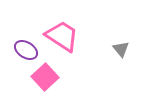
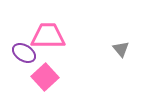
pink trapezoid: moved 14 px left; rotated 33 degrees counterclockwise
purple ellipse: moved 2 px left, 3 px down
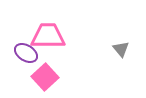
purple ellipse: moved 2 px right
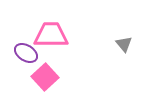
pink trapezoid: moved 3 px right, 1 px up
gray triangle: moved 3 px right, 5 px up
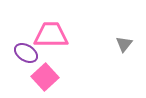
gray triangle: rotated 18 degrees clockwise
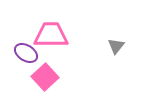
gray triangle: moved 8 px left, 2 px down
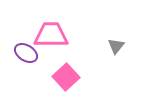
pink square: moved 21 px right
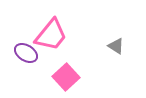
pink trapezoid: rotated 129 degrees clockwise
gray triangle: rotated 36 degrees counterclockwise
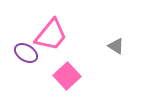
pink square: moved 1 px right, 1 px up
